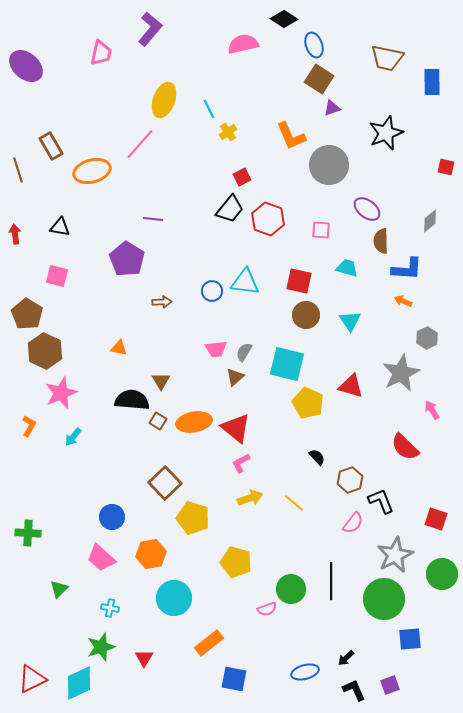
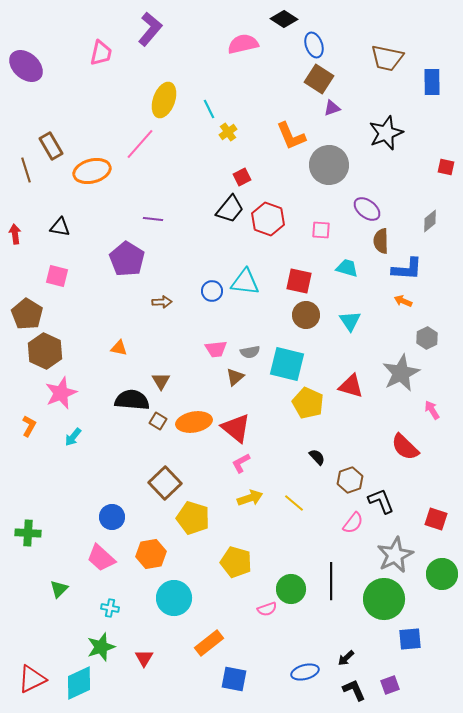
brown line at (18, 170): moved 8 px right
gray semicircle at (244, 352): moved 6 px right; rotated 132 degrees counterclockwise
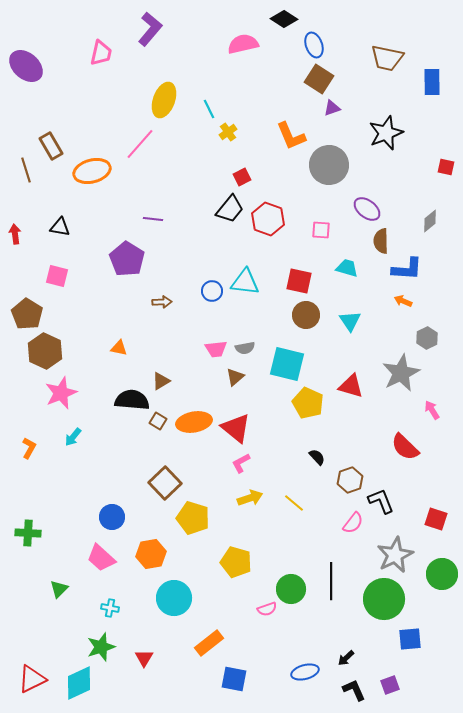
gray semicircle at (250, 352): moved 5 px left, 4 px up
brown triangle at (161, 381): rotated 30 degrees clockwise
orange L-shape at (29, 426): moved 22 px down
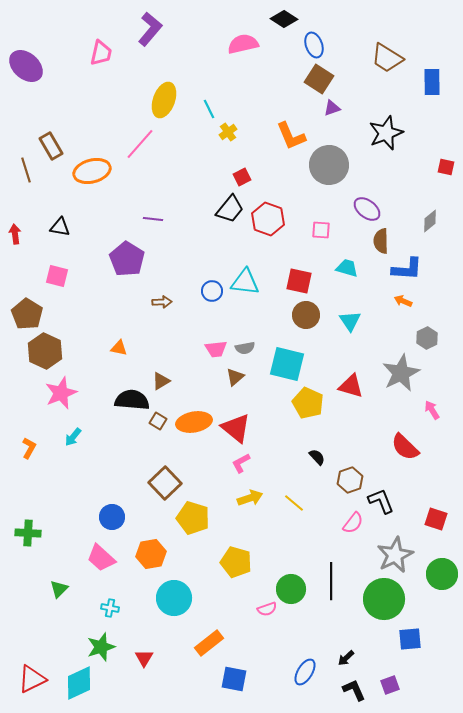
brown trapezoid at (387, 58): rotated 20 degrees clockwise
blue ellipse at (305, 672): rotated 44 degrees counterclockwise
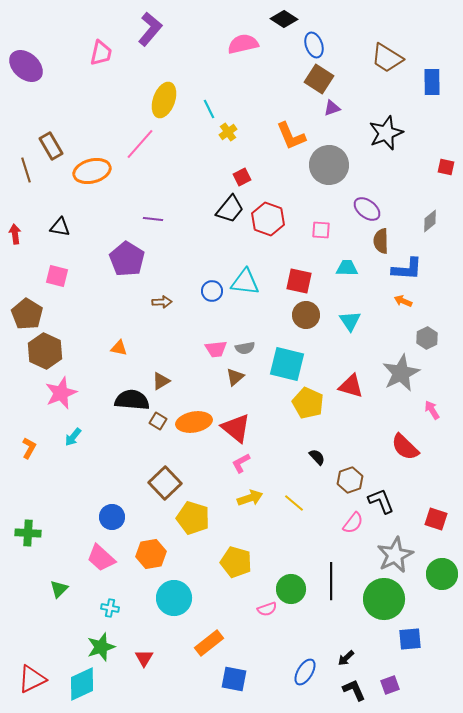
cyan trapezoid at (347, 268): rotated 15 degrees counterclockwise
cyan diamond at (79, 683): moved 3 px right, 1 px down
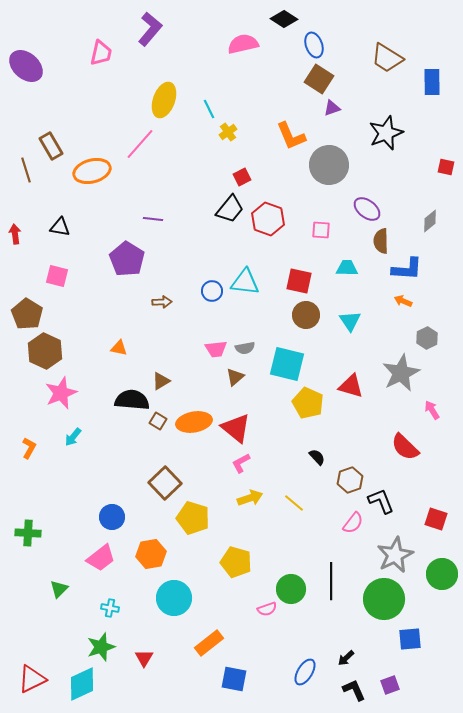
pink trapezoid at (101, 558): rotated 80 degrees counterclockwise
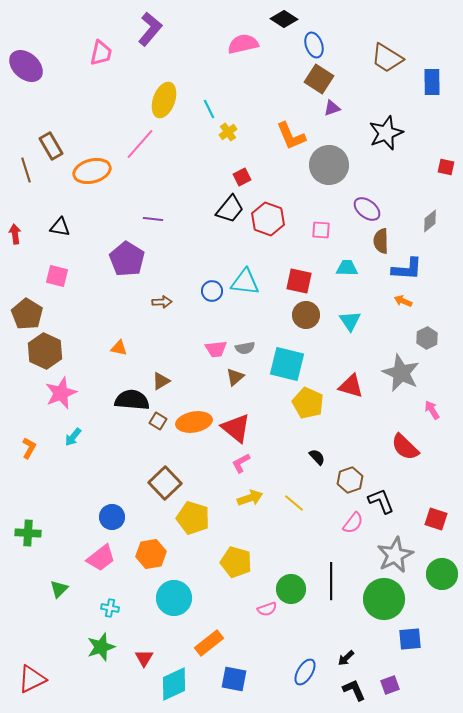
gray star at (401, 373): rotated 21 degrees counterclockwise
cyan diamond at (82, 684): moved 92 px right
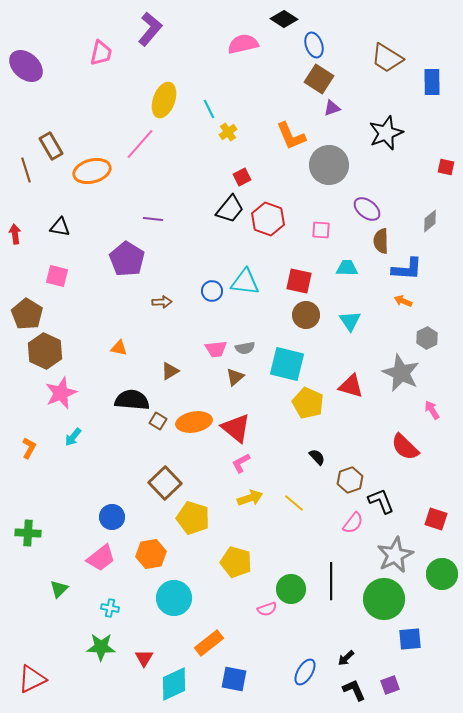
brown triangle at (161, 381): moved 9 px right, 10 px up
green star at (101, 647): rotated 20 degrees clockwise
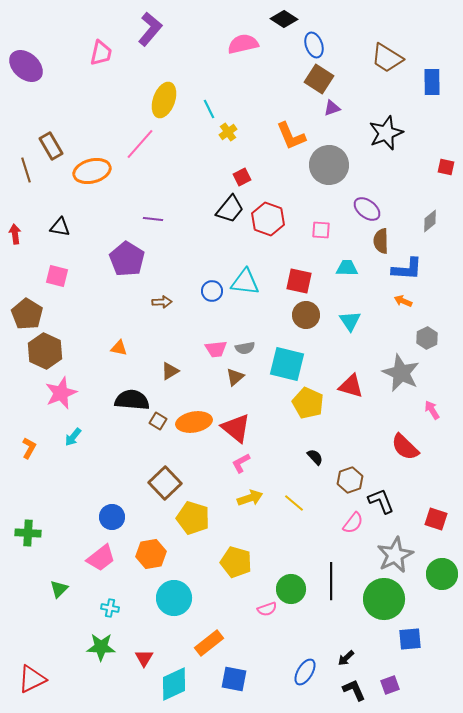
black semicircle at (317, 457): moved 2 px left
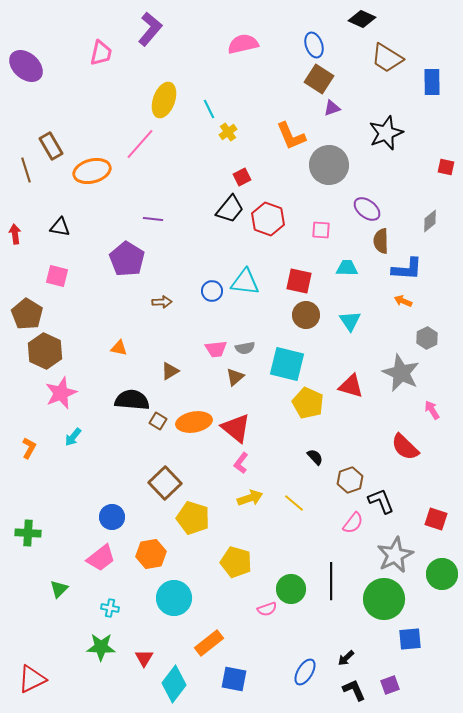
black diamond at (284, 19): moved 78 px right; rotated 8 degrees counterclockwise
pink L-shape at (241, 463): rotated 25 degrees counterclockwise
cyan diamond at (174, 684): rotated 27 degrees counterclockwise
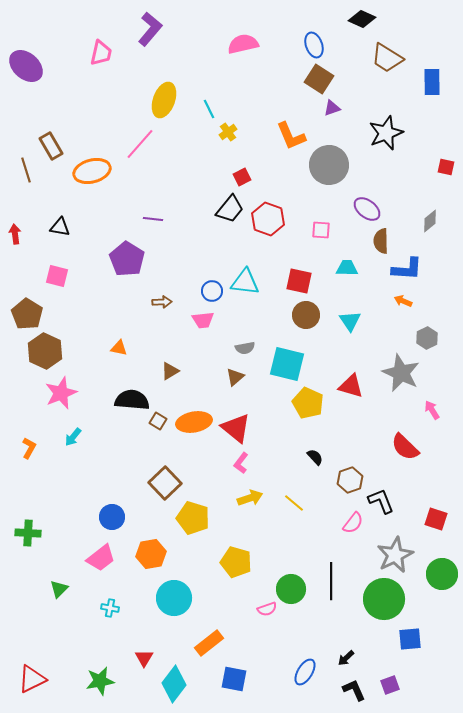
pink trapezoid at (216, 349): moved 13 px left, 29 px up
green star at (101, 647): moved 1 px left, 34 px down; rotated 12 degrees counterclockwise
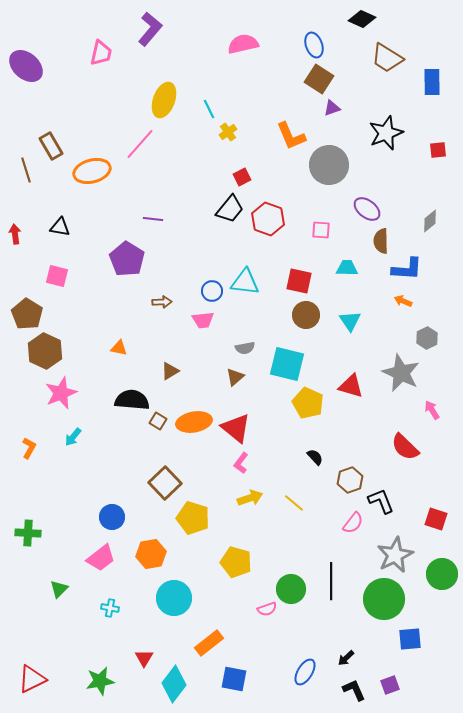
red square at (446, 167): moved 8 px left, 17 px up; rotated 18 degrees counterclockwise
